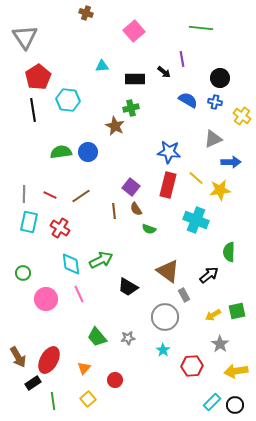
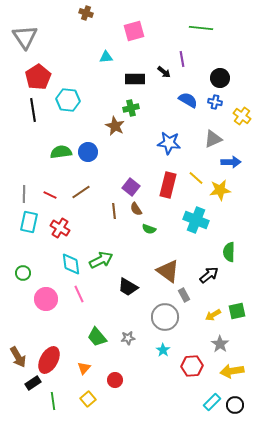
pink square at (134, 31): rotated 25 degrees clockwise
cyan triangle at (102, 66): moved 4 px right, 9 px up
blue star at (169, 152): moved 9 px up
brown line at (81, 196): moved 4 px up
yellow arrow at (236, 371): moved 4 px left
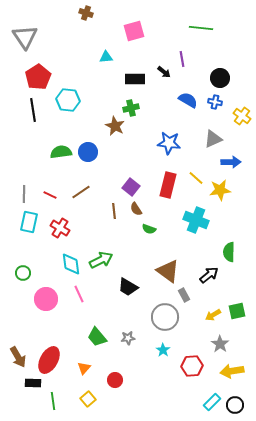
black rectangle at (33, 383): rotated 35 degrees clockwise
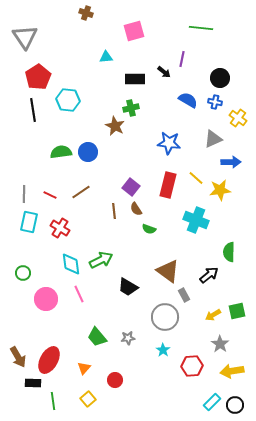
purple line at (182, 59): rotated 21 degrees clockwise
yellow cross at (242, 116): moved 4 px left, 2 px down
